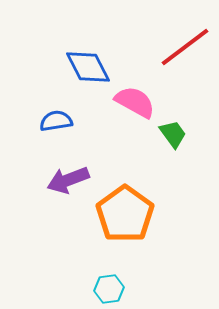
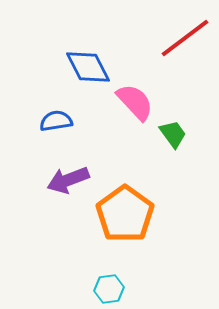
red line: moved 9 px up
pink semicircle: rotated 18 degrees clockwise
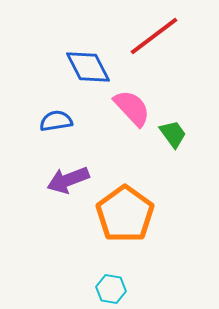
red line: moved 31 px left, 2 px up
pink semicircle: moved 3 px left, 6 px down
cyan hexagon: moved 2 px right; rotated 16 degrees clockwise
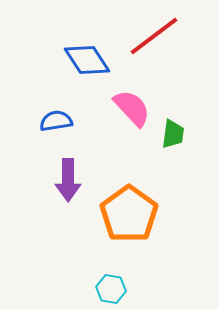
blue diamond: moved 1 px left, 7 px up; rotated 6 degrees counterclockwise
green trapezoid: rotated 44 degrees clockwise
purple arrow: rotated 69 degrees counterclockwise
orange pentagon: moved 4 px right
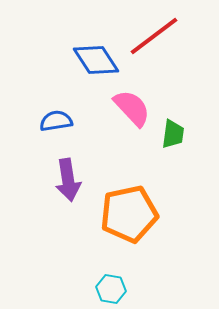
blue diamond: moved 9 px right
purple arrow: rotated 9 degrees counterclockwise
orange pentagon: rotated 24 degrees clockwise
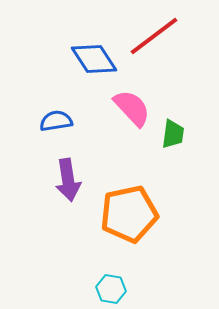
blue diamond: moved 2 px left, 1 px up
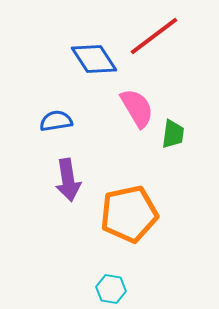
pink semicircle: moved 5 px right; rotated 12 degrees clockwise
